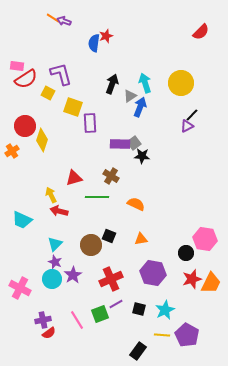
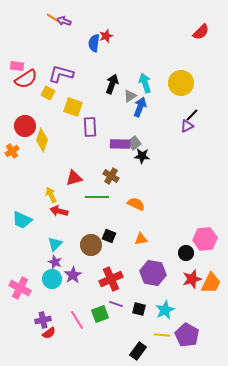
purple L-shape at (61, 74): rotated 60 degrees counterclockwise
purple rectangle at (90, 123): moved 4 px down
pink hexagon at (205, 239): rotated 15 degrees counterclockwise
purple line at (116, 304): rotated 48 degrees clockwise
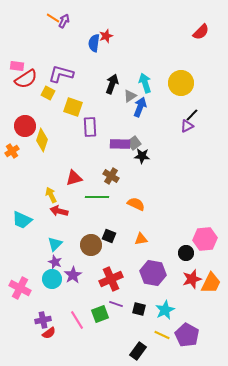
purple arrow at (64, 21): rotated 96 degrees clockwise
yellow line at (162, 335): rotated 21 degrees clockwise
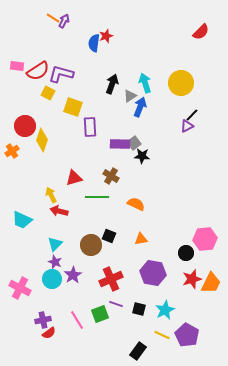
red semicircle at (26, 79): moved 12 px right, 8 px up
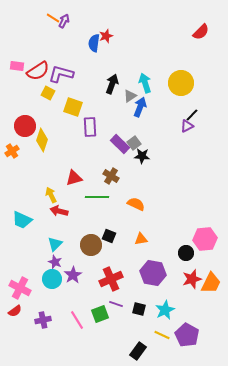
purple rectangle at (120, 144): rotated 42 degrees clockwise
red semicircle at (49, 333): moved 34 px left, 22 px up
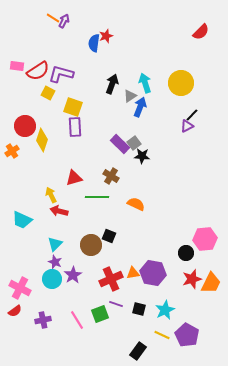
purple rectangle at (90, 127): moved 15 px left
orange triangle at (141, 239): moved 8 px left, 34 px down
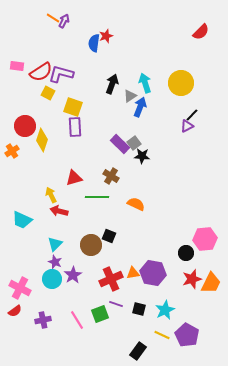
red semicircle at (38, 71): moved 3 px right, 1 px down
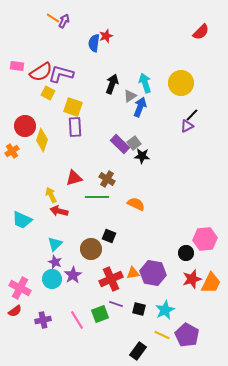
brown cross at (111, 176): moved 4 px left, 3 px down
brown circle at (91, 245): moved 4 px down
